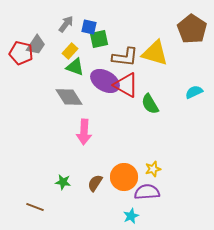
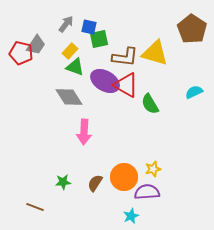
green star: rotated 14 degrees counterclockwise
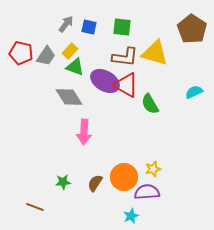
green square: moved 23 px right, 12 px up; rotated 18 degrees clockwise
gray trapezoid: moved 10 px right, 11 px down
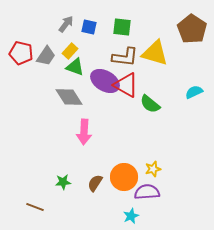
green semicircle: rotated 20 degrees counterclockwise
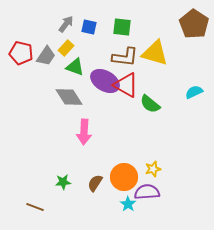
brown pentagon: moved 2 px right, 5 px up
yellow rectangle: moved 4 px left, 3 px up
cyan star: moved 3 px left, 12 px up; rotated 14 degrees counterclockwise
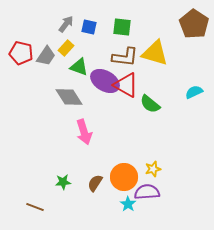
green triangle: moved 4 px right
pink arrow: rotated 20 degrees counterclockwise
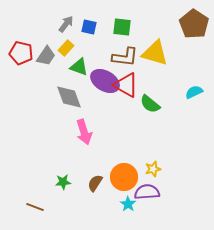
gray diamond: rotated 12 degrees clockwise
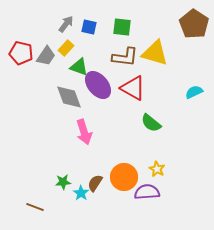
purple ellipse: moved 7 px left, 4 px down; rotated 20 degrees clockwise
red triangle: moved 7 px right, 3 px down
green semicircle: moved 1 px right, 19 px down
yellow star: moved 4 px right; rotated 28 degrees counterclockwise
cyan star: moved 47 px left, 11 px up
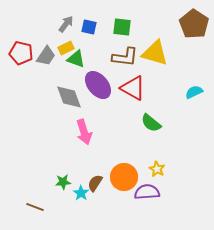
yellow rectangle: rotated 21 degrees clockwise
green triangle: moved 3 px left, 8 px up
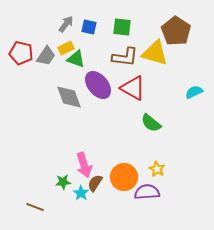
brown pentagon: moved 18 px left, 7 px down
pink arrow: moved 33 px down
